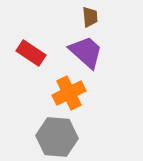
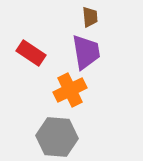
purple trapezoid: rotated 39 degrees clockwise
orange cross: moved 1 px right, 3 px up
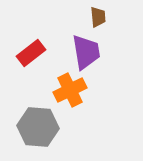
brown trapezoid: moved 8 px right
red rectangle: rotated 72 degrees counterclockwise
gray hexagon: moved 19 px left, 10 px up
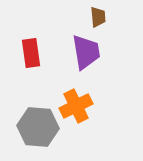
red rectangle: rotated 60 degrees counterclockwise
orange cross: moved 6 px right, 16 px down
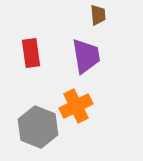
brown trapezoid: moved 2 px up
purple trapezoid: moved 4 px down
gray hexagon: rotated 18 degrees clockwise
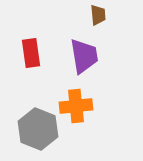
purple trapezoid: moved 2 px left
orange cross: rotated 20 degrees clockwise
gray hexagon: moved 2 px down
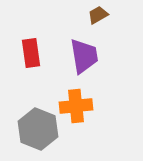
brown trapezoid: rotated 115 degrees counterclockwise
